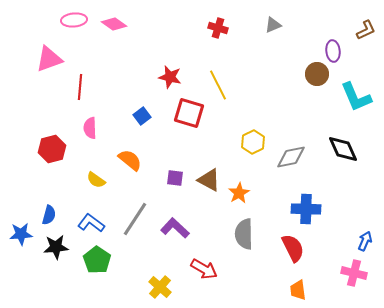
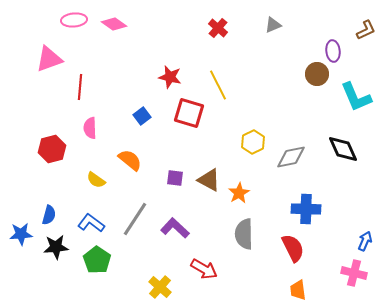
red cross: rotated 24 degrees clockwise
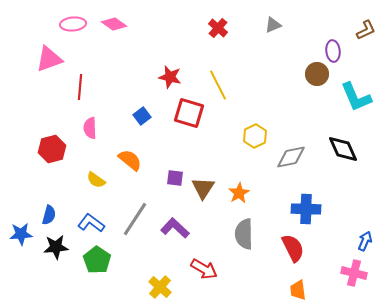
pink ellipse: moved 1 px left, 4 px down
yellow hexagon: moved 2 px right, 6 px up
brown triangle: moved 6 px left, 8 px down; rotated 35 degrees clockwise
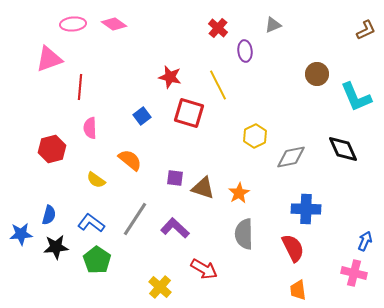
purple ellipse: moved 88 px left
brown triangle: rotated 45 degrees counterclockwise
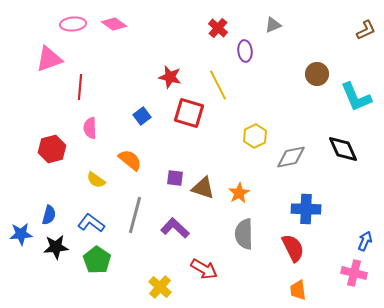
gray line: moved 4 px up; rotated 18 degrees counterclockwise
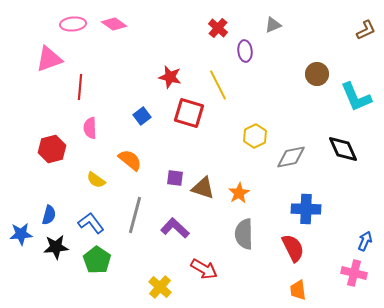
blue L-shape: rotated 16 degrees clockwise
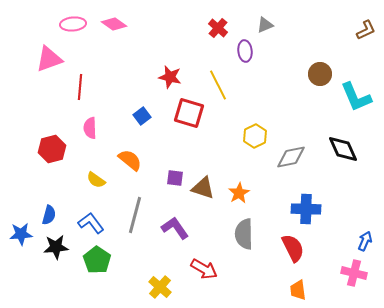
gray triangle: moved 8 px left
brown circle: moved 3 px right
purple L-shape: rotated 12 degrees clockwise
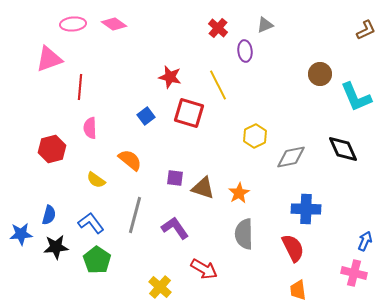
blue square: moved 4 px right
